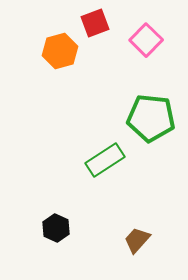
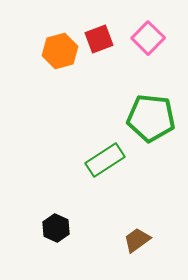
red square: moved 4 px right, 16 px down
pink square: moved 2 px right, 2 px up
brown trapezoid: rotated 12 degrees clockwise
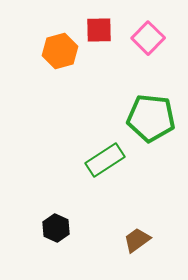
red square: moved 9 px up; rotated 20 degrees clockwise
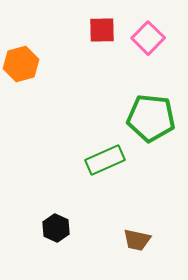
red square: moved 3 px right
orange hexagon: moved 39 px left, 13 px down
green rectangle: rotated 9 degrees clockwise
brown trapezoid: rotated 132 degrees counterclockwise
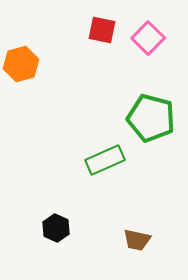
red square: rotated 12 degrees clockwise
green pentagon: rotated 9 degrees clockwise
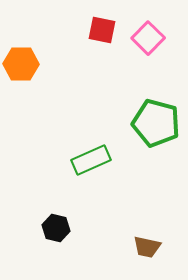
orange hexagon: rotated 16 degrees clockwise
green pentagon: moved 5 px right, 5 px down
green rectangle: moved 14 px left
black hexagon: rotated 12 degrees counterclockwise
brown trapezoid: moved 10 px right, 7 px down
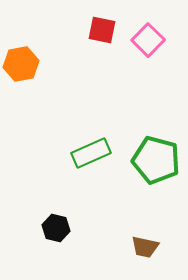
pink square: moved 2 px down
orange hexagon: rotated 12 degrees counterclockwise
green pentagon: moved 37 px down
green rectangle: moved 7 px up
brown trapezoid: moved 2 px left
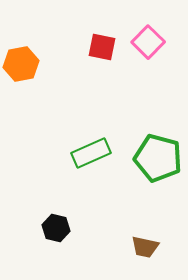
red square: moved 17 px down
pink square: moved 2 px down
green pentagon: moved 2 px right, 2 px up
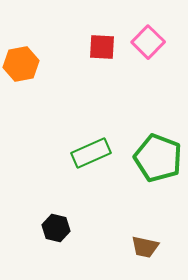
red square: rotated 8 degrees counterclockwise
green pentagon: rotated 6 degrees clockwise
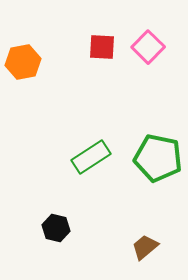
pink square: moved 5 px down
orange hexagon: moved 2 px right, 2 px up
green rectangle: moved 4 px down; rotated 9 degrees counterclockwise
green pentagon: rotated 9 degrees counterclockwise
brown trapezoid: rotated 128 degrees clockwise
